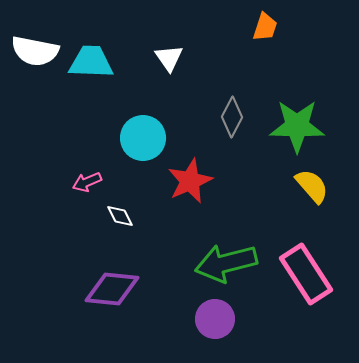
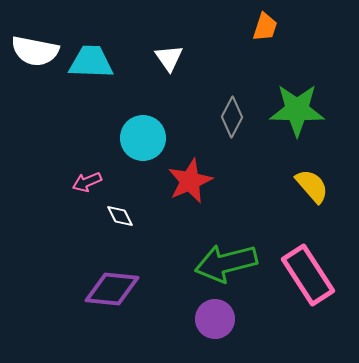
green star: moved 16 px up
pink rectangle: moved 2 px right, 1 px down
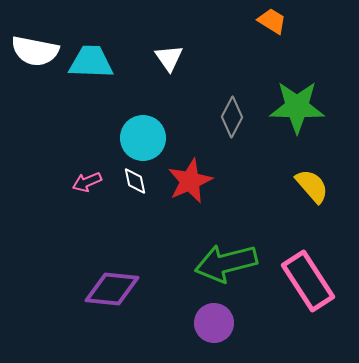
orange trapezoid: moved 7 px right, 6 px up; rotated 76 degrees counterclockwise
green star: moved 3 px up
white diamond: moved 15 px right, 35 px up; rotated 16 degrees clockwise
pink rectangle: moved 6 px down
purple circle: moved 1 px left, 4 px down
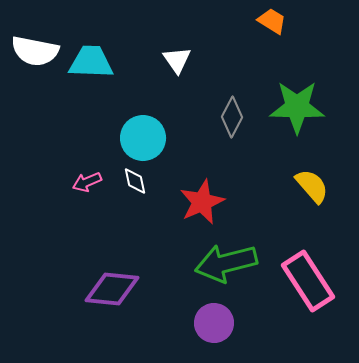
white triangle: moved 8 px right, 2 px down
red star: moved 12 px right, 21 px down
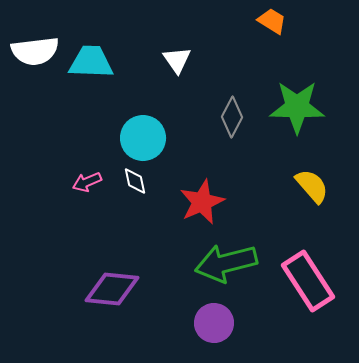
white semicircle: rotated 18 degrees counterclockwise
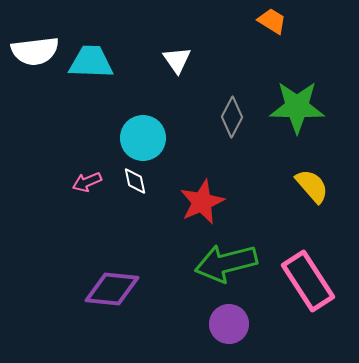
purple circle: moved 15 px right, 1 px down
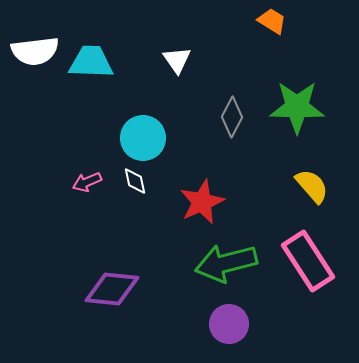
pink rectangle: moved 20 px up
